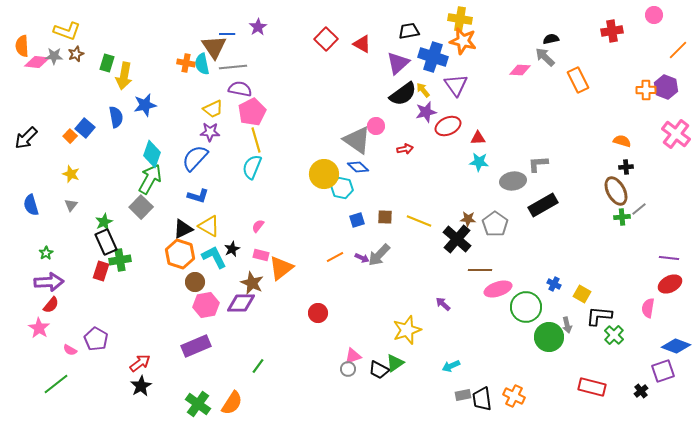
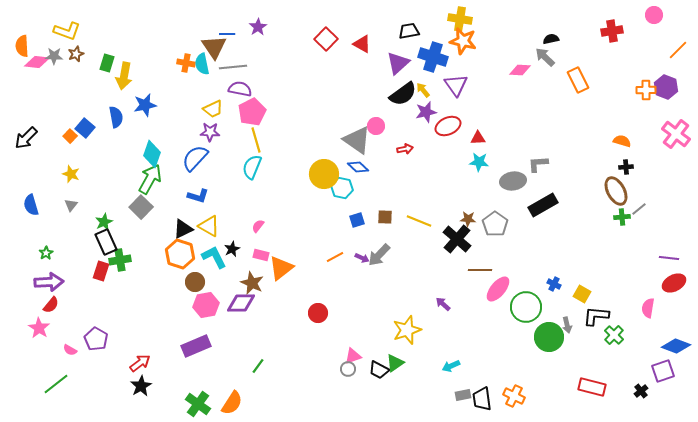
red ellipse at (670, 284): moved 4 px right, 1 px up
pink ellipse at (498, 289): rotated 32 degrees counterclockwise
black L-shape at (599, 316): moved 3 px left
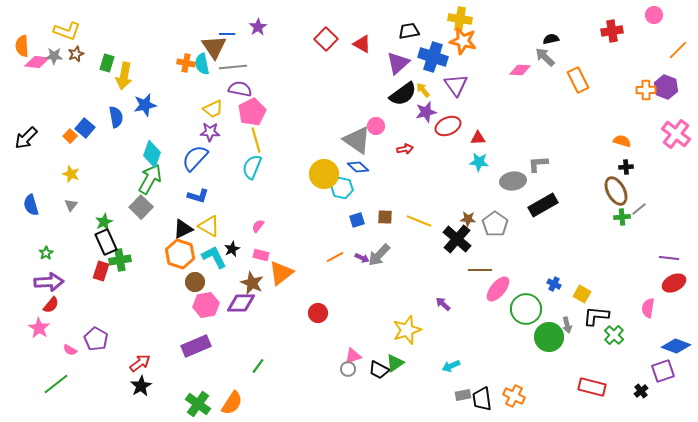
orange triangle at (281, 268): moved 5 px down
green circle at (526, 307): moved 2 px down
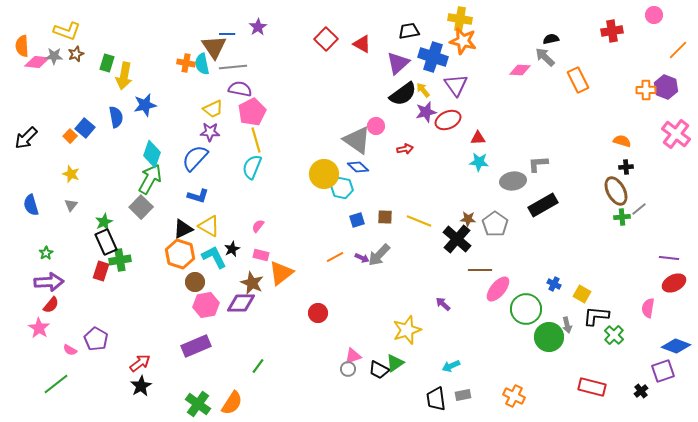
red ellipse at (448, 126): moved 6 px up
black trapezoid at (482, 399): moved 46 px left
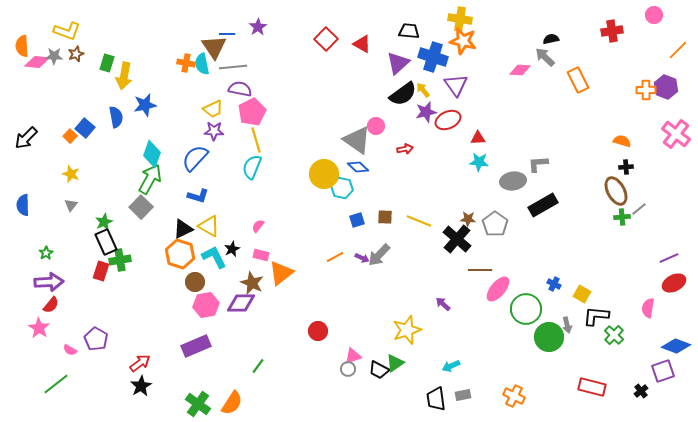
black trapezoid at (409, 31): rotated 15 degrees clockwise
purple star at (210, 132): moved 4 px right, 1 px up
blue semicircle at (31, 205): moved 8 px left; rotated 15 degrees clockwise
purple line at (669, 258): rotated 30 degrees counterclockwise
red circle at (318, 313): moved 18 px down
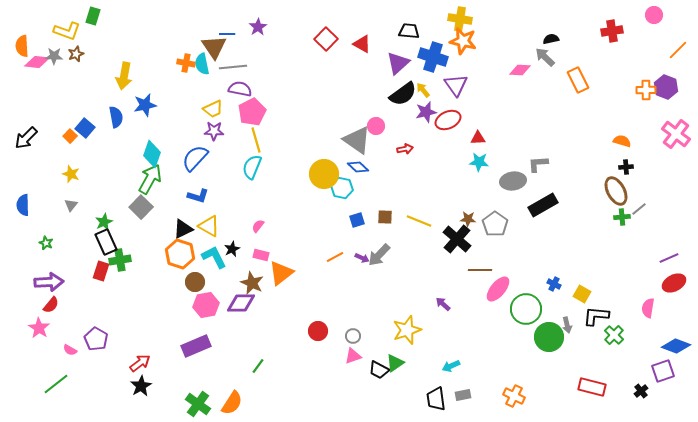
green rectangle at (107, 63): moved 14 px left, 47 px up
green star at (46, 253): moved 10 px up; rotated 16 degrees counterclockwise
gray circle at (348, 369): moved 5 px right, 33 px up
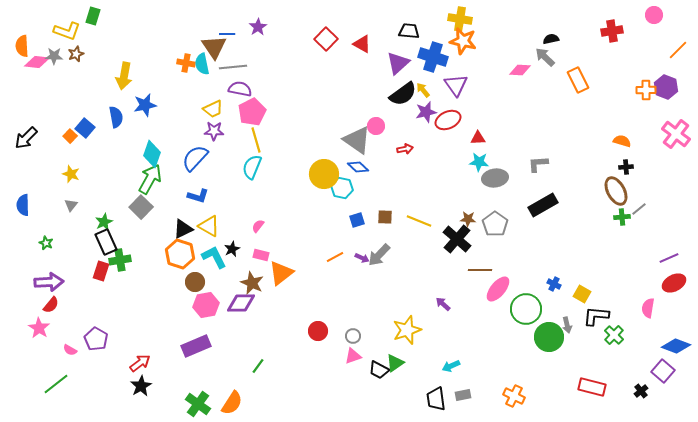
gray ellipse at (513, 181): moved 18 px left, 3 px up
purple square at (663, 371): rotated 30 degrees counterclockwise
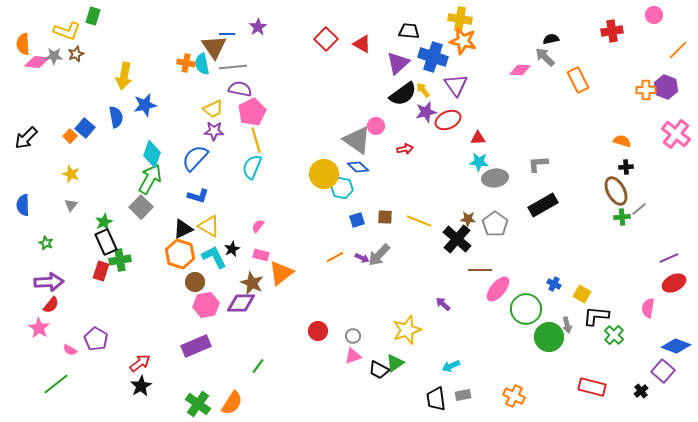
orange semicircle at (22, 46): moved 1 px right, 2 px up
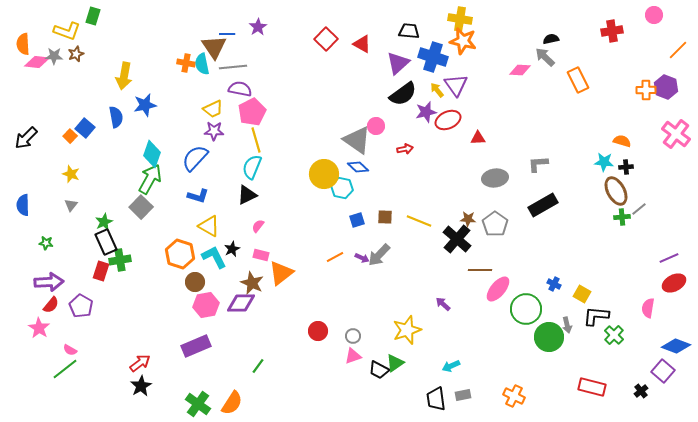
yellow arrow at (423, 90): moved 14 px right
cyan star at (479, 162): moved 125 px right
black triangle at (183, 229): moved 64 px right, 34 px up
green star at (46, 243): rotated 16 degrees counterclockwise
purple pentagon at (96, 339): moved 15 px left, 33 px up
green line at (56, 384): moved 9 px right, 15 px up
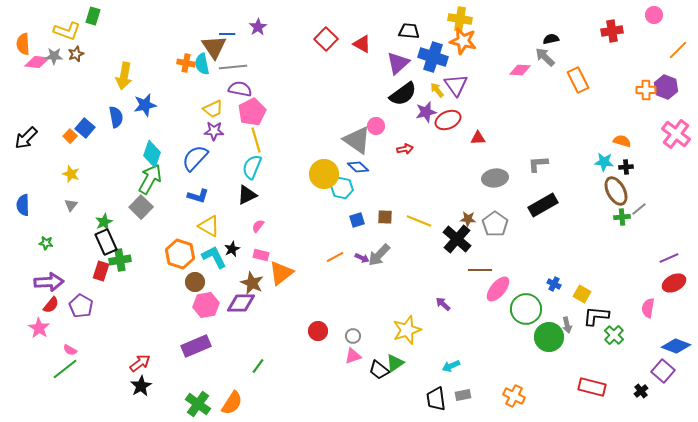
black trapezoid at (379, 370): rotated 10 degrees clockwise
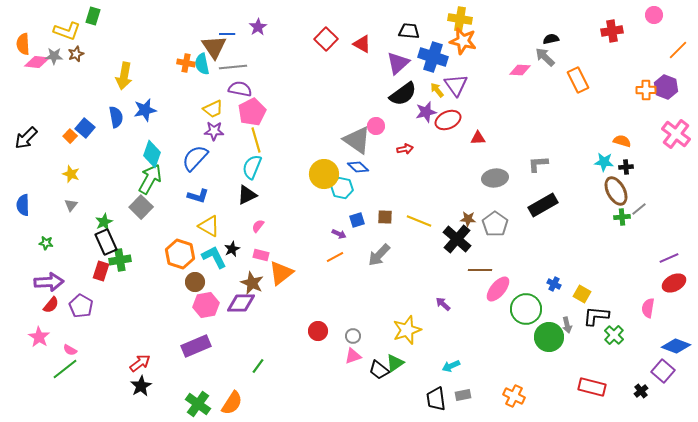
blue star at (145, 105): moved 5 px down
purple arrow at (362, 258): moved 23 px left, 24 px up
pink star at (39, 328): moved 9 px down
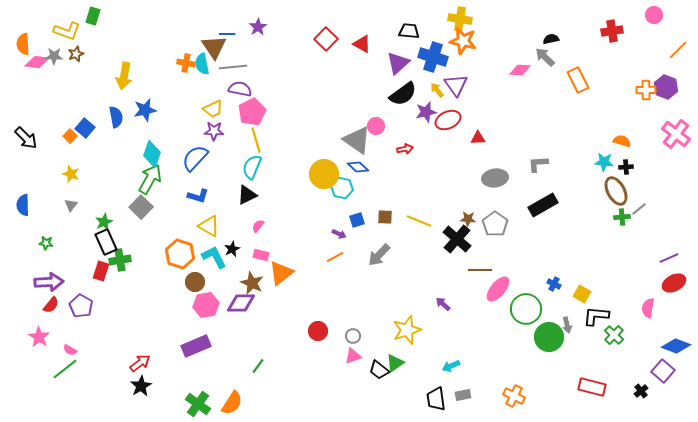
black arrow at (26, 138): rotated 90 degrees counterclockwise
